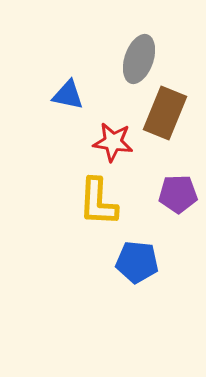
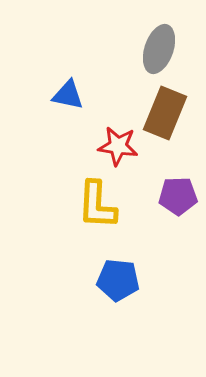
gray ellipse: moved 20 px right, 10 px up
red star: moved 5 px right, 4 px down
purple pentagon: moved 2 px down
yellow L-shape: moved 1 px left, 3 px down
blue pentagon: moved 19 px left, 18 px down
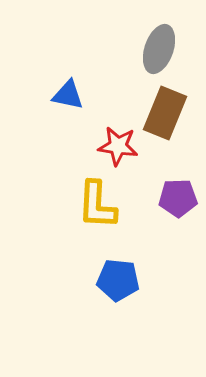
purple pentagon: moved 2 px down
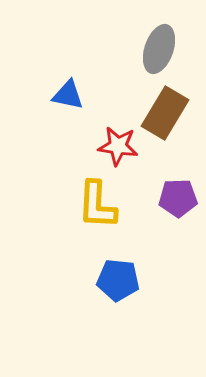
brown rectangle: rotated 9 degrees clockwise
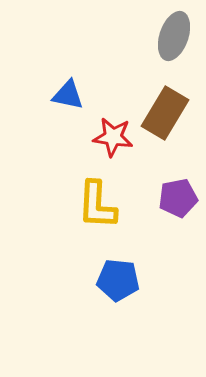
gray ellipse: moved 15 px right, 13 px up
red star: moved 5 px left, 9 px up
purple pentagon: rotated 9 degrees counterclockwise
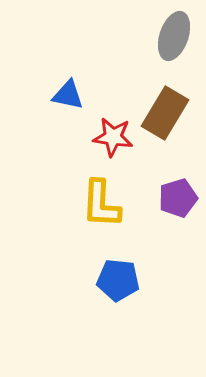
purple pentagon: rotated 6 degrees counterclockwise
yellow L-shape: moved 4 px right, 1 px up
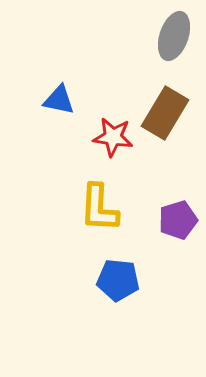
blue triangle: moved 9 px left, 5 px down
purple pentagon: moved 22 px down
yellow L-shape: moved 2 px left, 4 px down
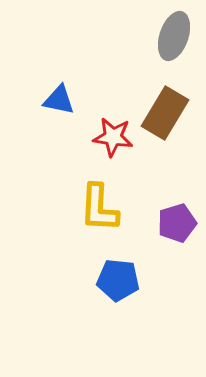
purple pentagon: moved 1 px left, 3 px down
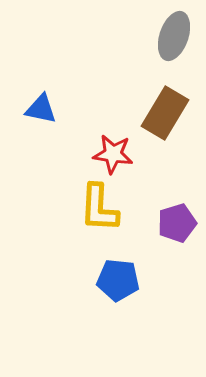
blue triangle: moved 18 px left, 9 px down
red star: moved 17 px down
